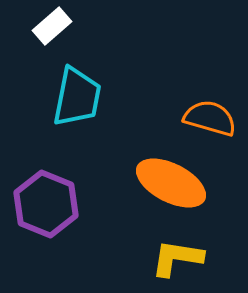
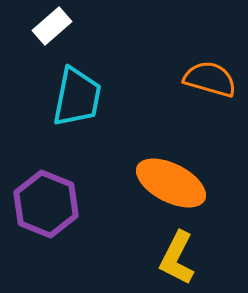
orange semicircle: moved 39 px up
yellow L-shape: rotated 72 degrees counterclockwise
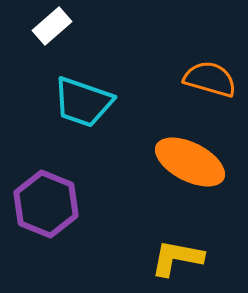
cyan trapezoid: moved 6 px right, 5 px down; rotated 98 degrees clockwise
orange ellipse: moved 19 px right, 21 px up
yellow L-shape: rotated 74 degrees clockwise
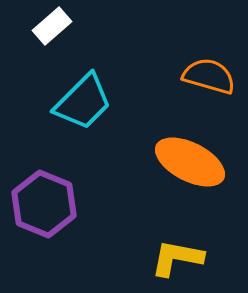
orange semicircle: moved 1 px left, 3 px up
cyan trapezoid: rotated 64 degrees counterclockwise
purple hexagon: moved 2 px left
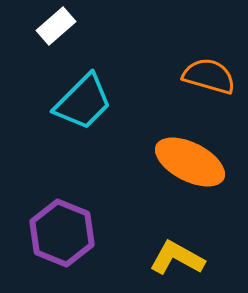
white rectangle: moved 4 px right
purple hexagon: moved 18 px right, 29 px down
yellow L-shape: rotated 18 degrees clockwise
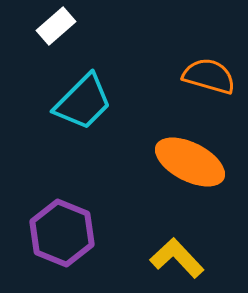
yellow L-shape: rotated 18 degrees clockwise
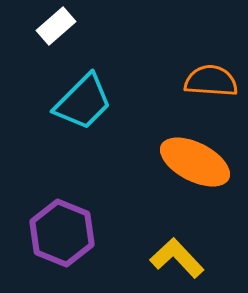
orange semicircle: moved 2 px right, 5 px down; rotated 12 degrees counterclockwise
orange ellipse: moved 5 px right
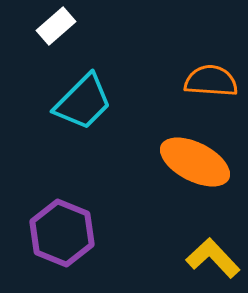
yellow L-shape: moved 36 px right
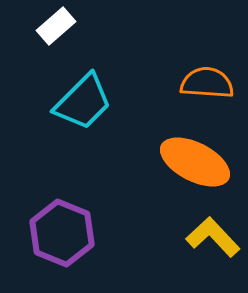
orange semicircle: moved 4 px left, 2 px down
yellow L-shape: moved 21 px up
